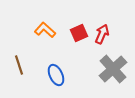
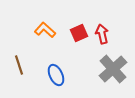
red arrow: rotated 36 degrees counterclockwise
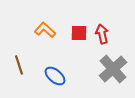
red square: rotated 24 degrees clockwise
blue ellipse: moved 1 px left, 1 px down; rotated 25 degrees counterclockwise
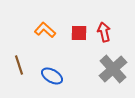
red arrow: moved 2 px right, 2 px up
blue ellipse: moved 3 px left; rotated 10 degrees counterclockwise
